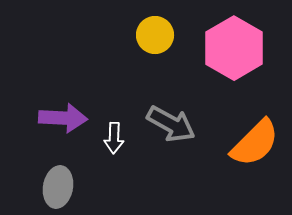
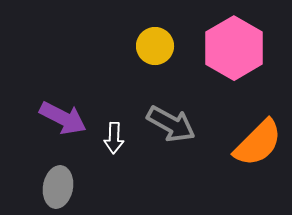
yellow circle: moved 11 px down
purple arrow: rotated 24 degrees clockwise
orange semicircle: moved 3 px right
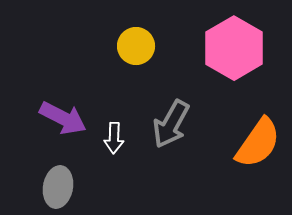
yellow circle: moved 19 px left
gray arrow: rotated 90 degrees clockwise
orange semicircle: rotated 10 degrees counterclockwise
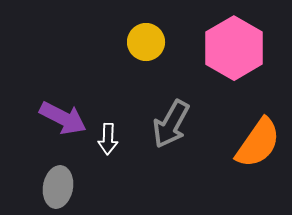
yellow circle: moved 10 px right, 4 px up
white arrow: moved 6 px left, 1 px down
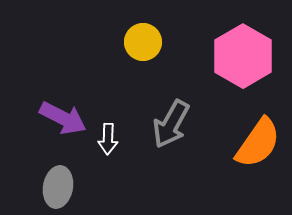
yellow circle: moved 3 px left
pink hexagon: moved 9 px right, 8 px down
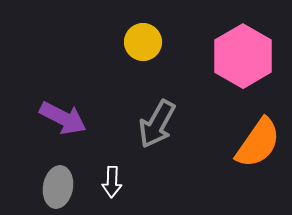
gray arrow: moved 14 px left
white arrow: moved 4 px right, 43 px down
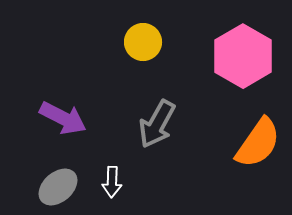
gray ellipse: rotated 39 degrees clockwise
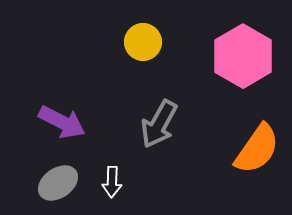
purple arrow: moved 1 px left, 4 px down
gray arrow: moved 2 px right
orange semicircle: moved 1 px left, 6 px down
gray ellipse: moved 4 px up; rotated 6 degrees clockwise
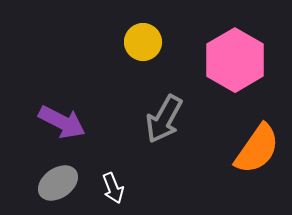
pink hexagon: moved 8 px left, 4 px down
gray arrow: moved 5 px right, 5 px up
white arrow: moved 1 px right, 6 px down; rotated 24 degrees counterclockwise
